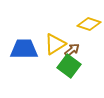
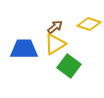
brown arrow: moved 17 px left, 23 px up
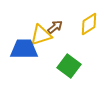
yellow diamond: rotated 50 degrees counterclockwise
yellow triangle: moved 14 px left, 9 px up; rotated 15 degrees clockwise
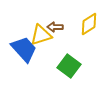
brown arrow: rotated 140 degrees counterclockwise
blue trapezoid: rotated 48 degrees clockwise
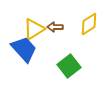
yellow triangle: moved 7 px left, 6 px up; rotated 15 degrees counterclockwise
green square: rotated 15 degrees clockwise
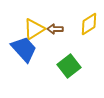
brown arrow: moved 2 px down
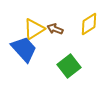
brown arrow: rotated 21 degrees clockwise
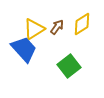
yellow diamond: moved 7 px left
brown arrow: moved 2 px right, 2 px up; rotated 105 degrees clockwise
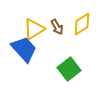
brown arrow: rotated 112 degrees clockwise
green square: moved 3 px down
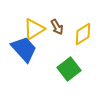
yellow diamond: moved 1 px right, 10 px down
